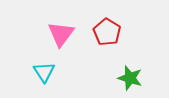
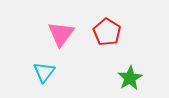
cyan triangle: rotated 10 degrees clockwise
green star: rotated 25 degrees clockwise
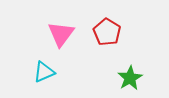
cyan triangle: rotated 30 degrees clockwise
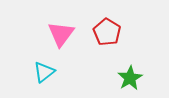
cyan triangle: rotated 15 degrees counterclockwise
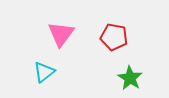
red pentagon: moved 7 px right, 5 px down; rotated 20 degrees counterclockwise
green star: rotated 10 degrees counterclockwise
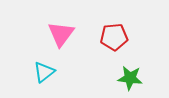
red pentagon: rotated 16 degrees counterclockwise
green star: rotated 25 degrees counterclockwise
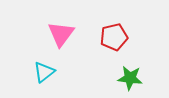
red pentagon: rotated 8 degrees counterclockwise
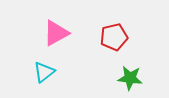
pink triangle: moved 5 px left, 1 px up; rotated 24 degrees clockwise
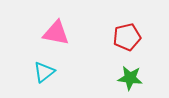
pink triangle: rotated 40 degrees clockwise
red pentagon: moved 13 px right
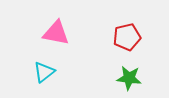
green star: moved 1 px left
